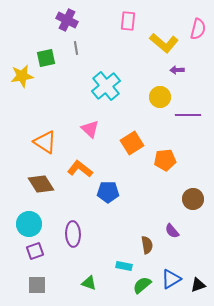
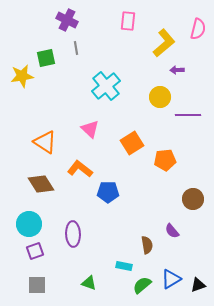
yellow L-shape: rotated 80 degrees counterclockwise
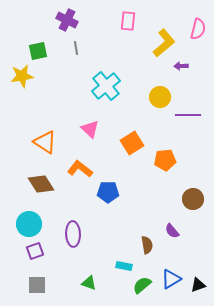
green square: moved 8 px left, 7 px up
purple arrow: moved 4 px right, 4 px up
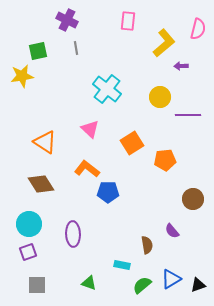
cyan cross: moved 1 px right, 3 px down; rotated 12 degrees counterclockwise
orange L-shape: moved 7 px right
purple square: moved 7 px left, 1 px down
cyan rectangle: moved 2 px left, 1 px up
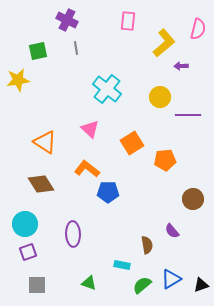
yellow star: moved 4 px left, 4 px down
cyan circle: moved 4 px left
black triangle: moved 3 px right
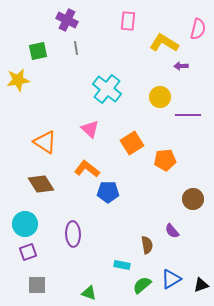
yellow L-shape: rotated 108 degrees counterclockwise
green triangle: moved 10 px down
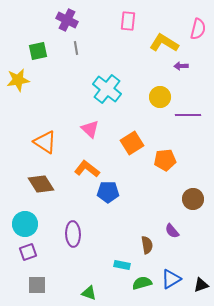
green semicircle: moved 2 px up; rotated 24 degrees clockwise
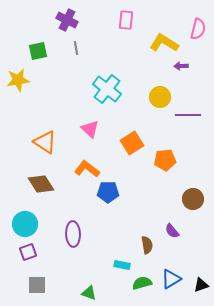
pink rectangle: moved 2 px left, 1 px up
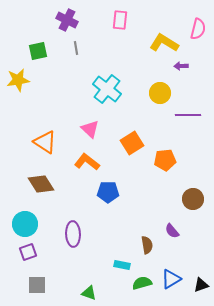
pink rectangle: moved 6 px left
yellow circle: moved 4 px up
orange L-shape: moved 7 px up
